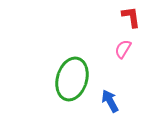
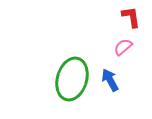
pink semicircle: moved 2 px up; rotated 18 degrees clockwise
blue arrow: moved 21 px up
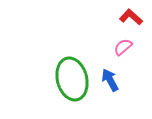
red L-shape: rotated 40 degrees counterclockwise
green ellipse: rotated 30 degrees counterclockwise
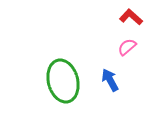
pink semicircle: moved 4 px right
green ellipse: moved 9 px left, 2 px down
